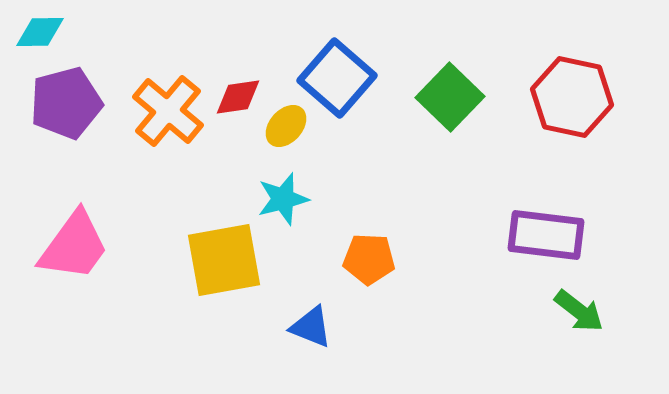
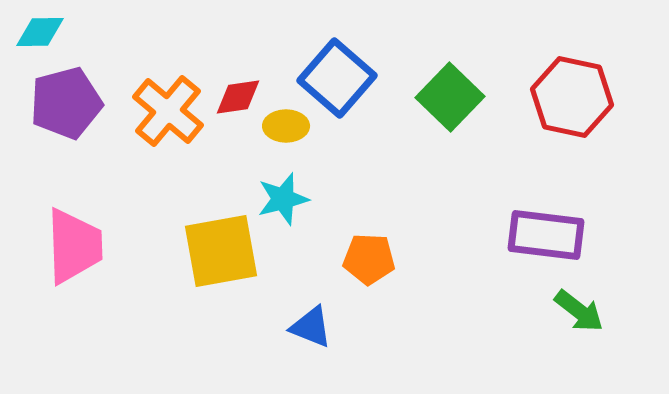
yellow ellipse: rotated 48 degrees clockwise
pink trapezoid: rotated 38 degrees counterclockwise
yellow square: moved 3 px left, 9 px up
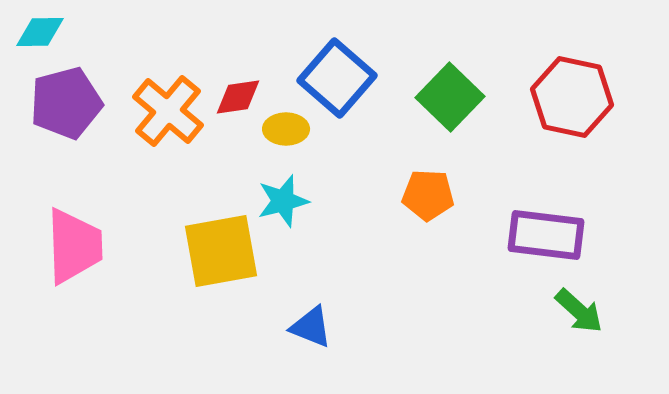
yellow ellipse: moved 3 px down
cyan star: moved 2 px down
orange pentagon: moved 59 px right, 64 px up
green arrow: rotated 4 degrees clockwise
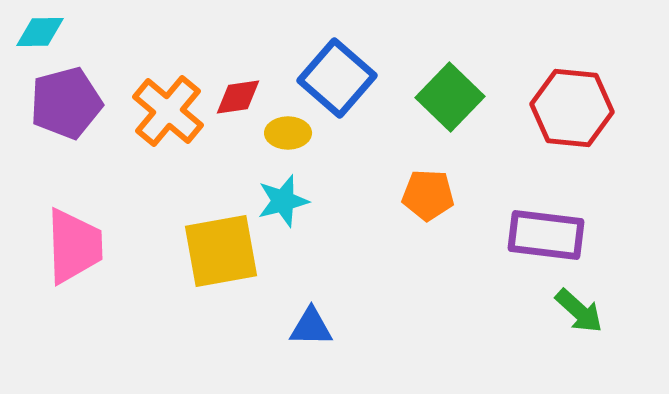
red hexagon: moved 11 px down; rotated 6 degrees counterclockwise
yellow ellipse: moved 2 px right, 4 px down
blue triangle: rotated 21 degrees counterclockwise
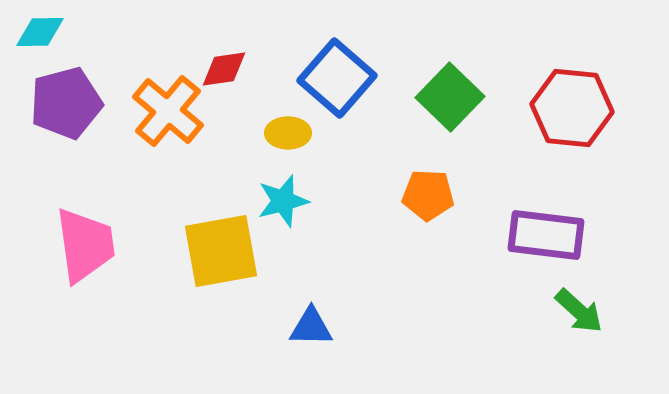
red diamond: moved 14 px left, 28 px up
pink trapezoid: moved 11 px right, 1 px up; rotated 6 degrees counterclockwise
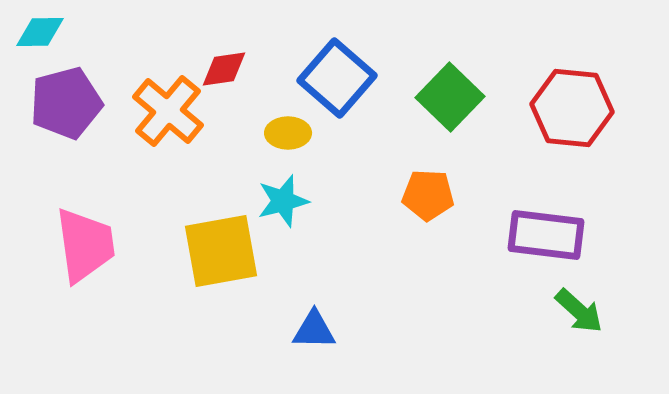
blue triangle: moved 3 px right, 3 px down
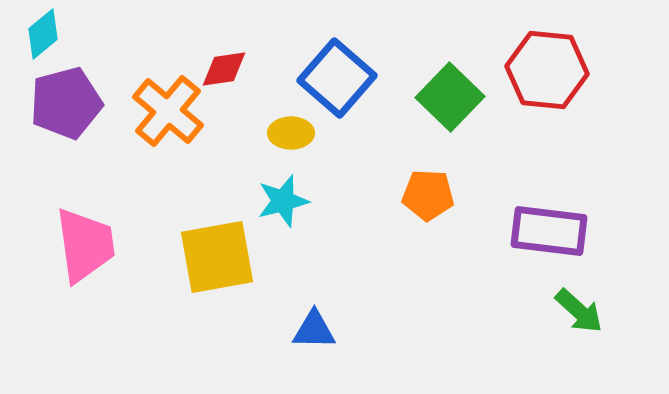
cyan diamond: moved 3 px right, 2 px down; rotated 39 degrees counterclockwise
red hexagon: moved 25 px left, 38 px up
yellow ellipse: moved 3 px right
purple rectangle: moved 3 px right, 4 px up
yellow square: moved 4 px left, 6 px down
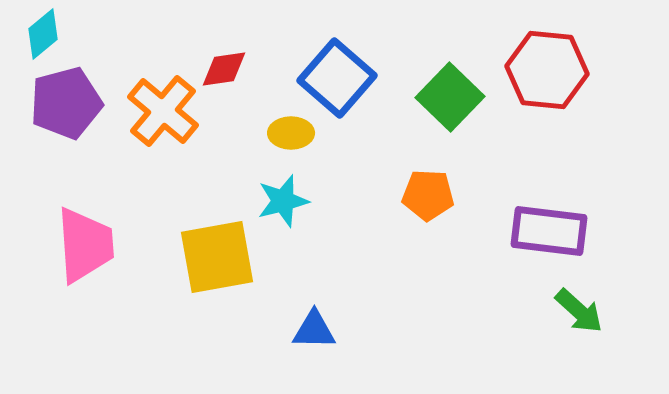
orange cross: moved 5 px left
pink trapezoid: rotated 4 degrees clockwise
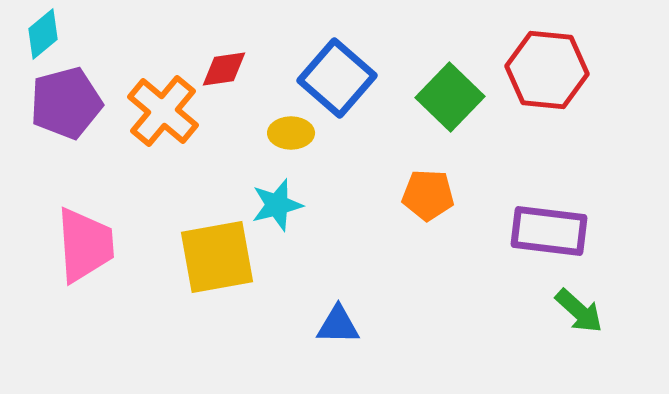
cyan star: moved 6 px left, 4 px down
blue triangle: moved 24 px right, 5 px up
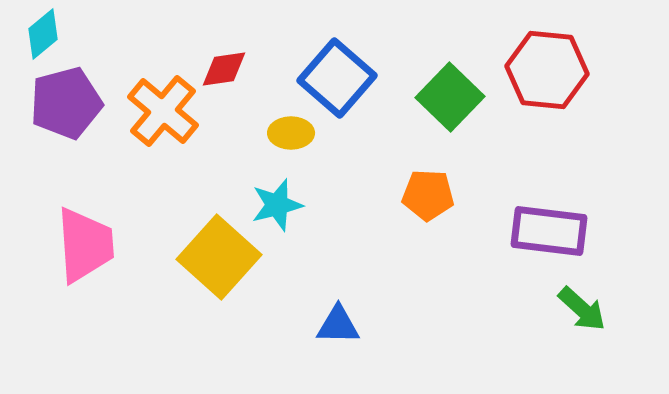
yellow square: moved 2 px right; rotated 38 degrees counterclockwise
green arrow: moved 3 px right, 2 px up
